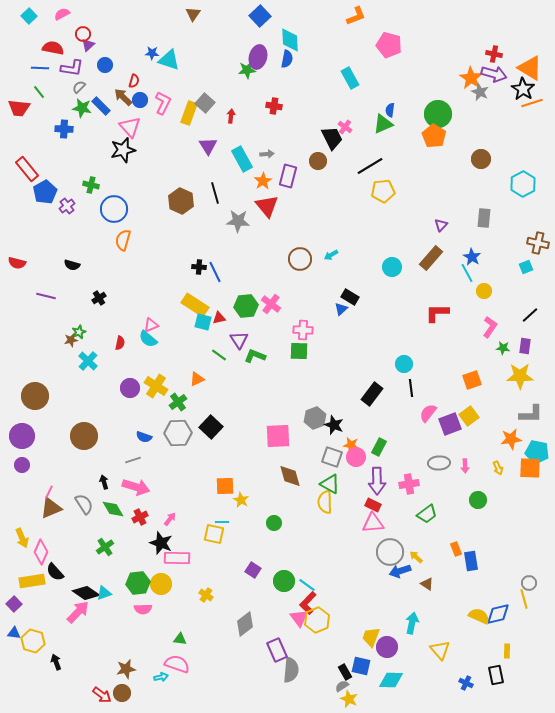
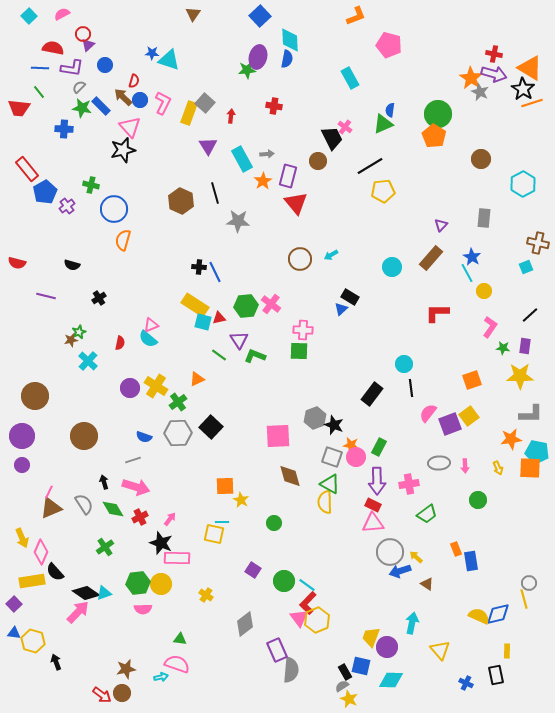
red triangle at (267, 206): moved 29 px right, 3 px up
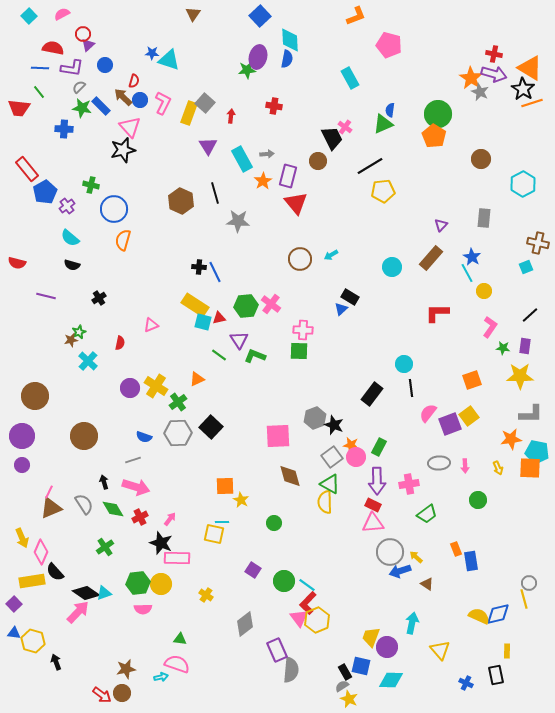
cyan semicircle at (148, 339): moved 78 px left, 101 px up
gray square at (332, 457): rotated 35 degrees clockwise
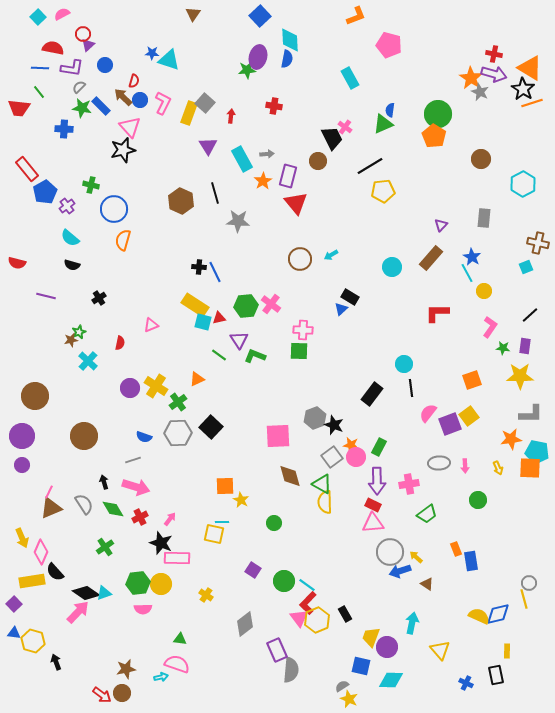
cyan square at (29, 16): moved 9 px right, 1 px down
green triangle at (330, 484): moved 8 px left
black rectangle at (345, 672): moved 58 px up
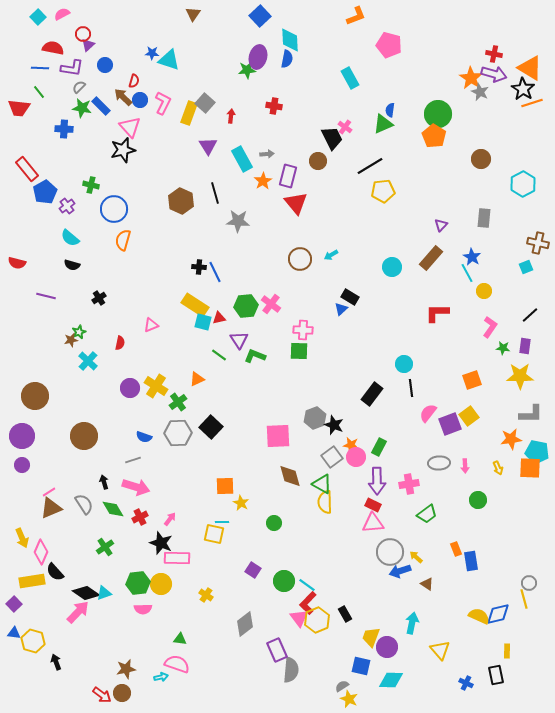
pink line at (49, 492): rotated 32 degrees clockwise
yellow star at (241, 500): moved 3 px down
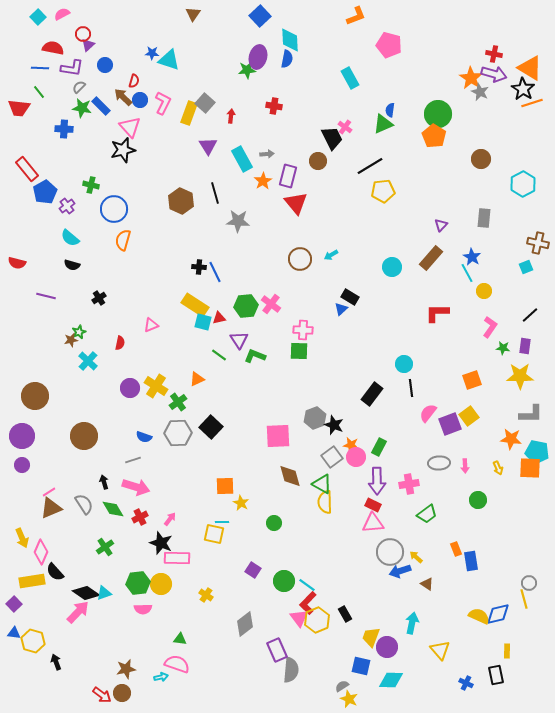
orange star at (511, 439): rotated 15 degrees clockwise
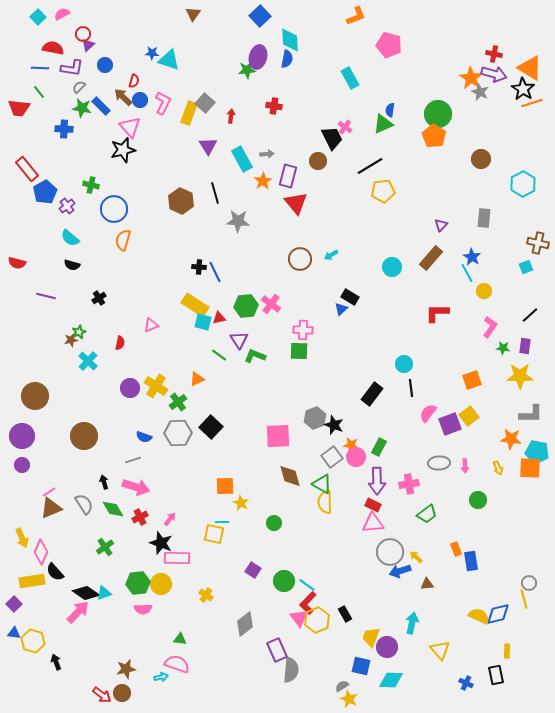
brown triangle at (427, 584): rotated 40 degrees counterclockwise
